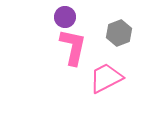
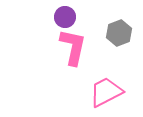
pink trapezoid: moved 14 px down
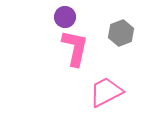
gray hexagon: moved 2 px right
pink L-shape: moved 2 px right, 1 px down
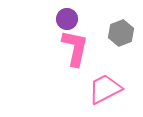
purple circle: moved 2 px right, 2 px down
pink trapezoid: moved 1 px left, 3 px up
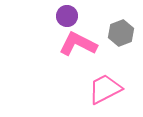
purple circle: moved 3 px up
pink L-shape: moved 3 px right, 4 px up; rotated 75 degrees counterclockwise
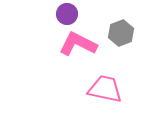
purple circle: moved 2 px up
pink trapezoid: rotated 39 degrees clockwise
